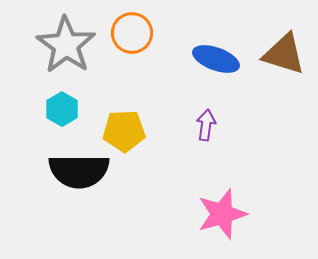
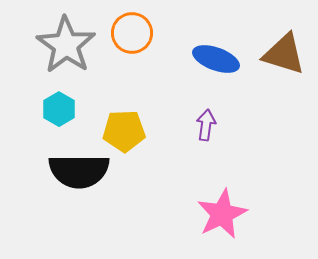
cyan hexagon: moved 3 px left
pink star: rotated 9 degrees counterclockwise
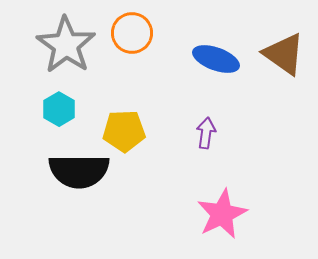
brown triangle: rotated 18 degrees clockwise
purple arrow: moved 8 px down
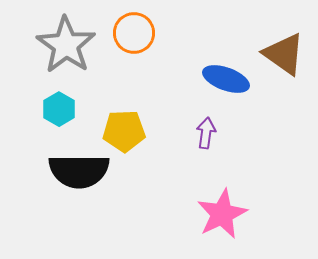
orange circle: moved 2 px right
blue ellipse: moved 10 px right, 20 px down
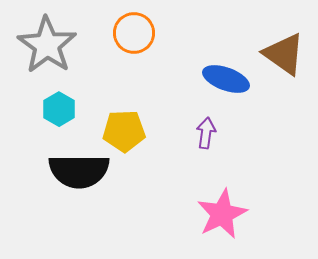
gray star: moved 19 px left
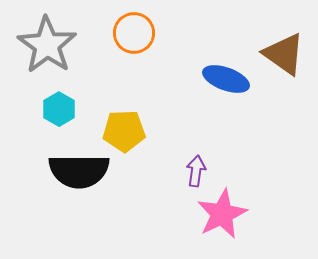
purple arrow: moved 10 px left, 38 px down
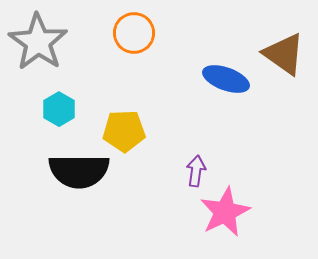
gray star: moved 9 px left, 3 px up
pink star: moved 3 px right, 2 px up
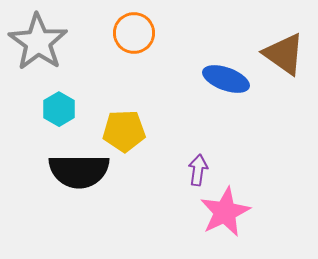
purple arrow: moved 2 px right, 1 px up
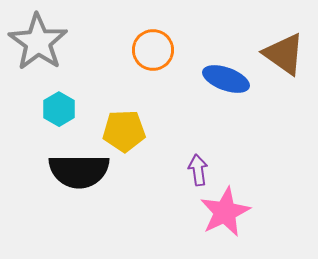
orange circle: moved 19 px right, 17 px down
purple arrow: rotated 16 degrees counterclockwise
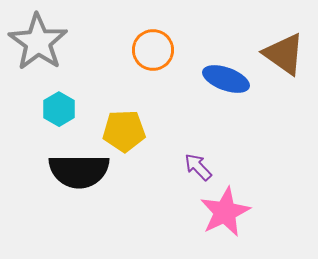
purple arrow: moved 3 px up; rotated 36 degrees counterclockwise
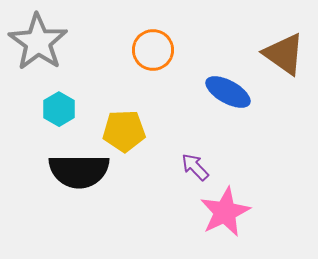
blue ellipse: moved 2 px right, 13 px down; rotated 9 degrees clockwise
purple arrow: moved 3 px left
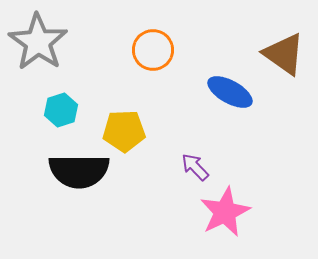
blue ellipse: moved 2 px right
cyan hexagon: moved 2 px right, 1 px down; rotated 12 degrees clockwise
